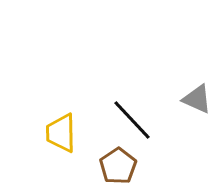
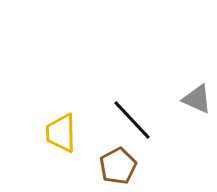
brown pentagon: rotated 6 degrees clockwise
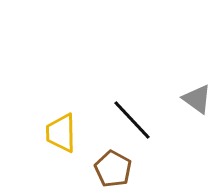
gray triangle: rotated 12 degrees clockwise
brown pentagon: moved 5 px left, 3 px down; rotated 15 degrees counterclockwise
